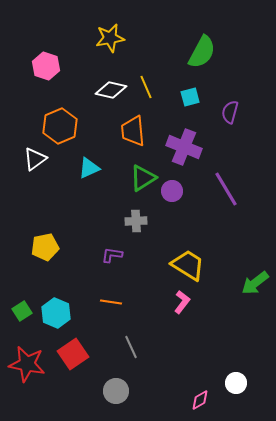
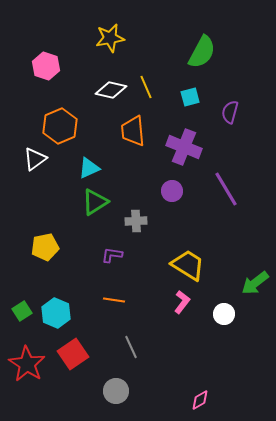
green triangle: moved 48 px left, 24 px down
orange line: moved 3 px right, 2 px up
red star: rotated 21 degrees clockwise
white circle: moved 12 px left, 69 px up
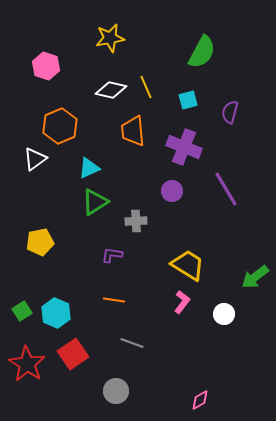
cyan square: moved 2 px left, 3 px down
yellow pentagon: moved 5 px left, 5 px up
green arrow: moved 6 px up
gray line: moved 1 px right, 4 px up; rotated 45 degrees counterclockwise
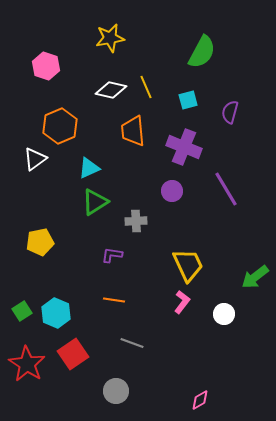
yellow trapezoid: rotated 33 degrees clockwise
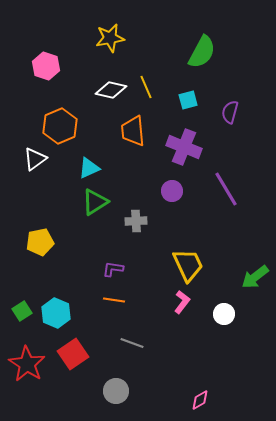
purple L-shape: moved 1 px right, 14 px down
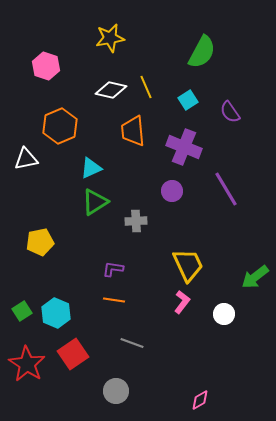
cyan square: rotated 18 degrees counterclockwise
purple semicircle: rotated 50 degrees counterclockwise
white triangle: moved 9 px left; rotated 25 degrees clockwise
cyan triangle: moved 2 px right
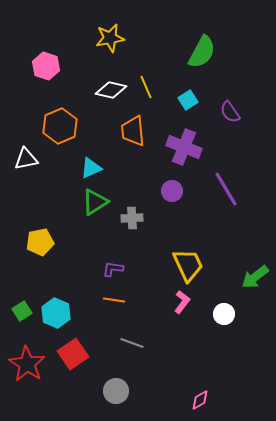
gray cross: moved 4 px left, 3 px up
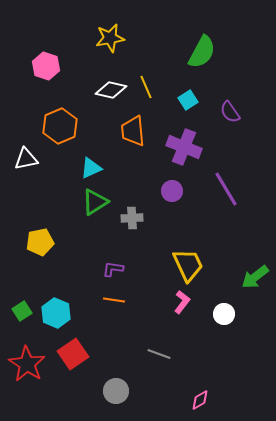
gray line: moved 27 px right, 11 px down
